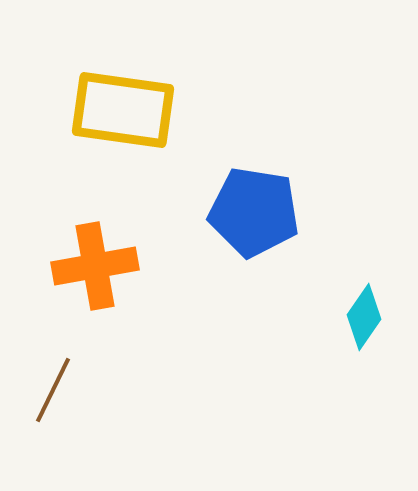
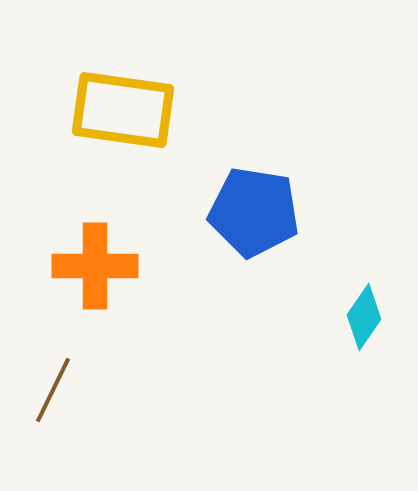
orange cross: rotated 10 degrees clockwise
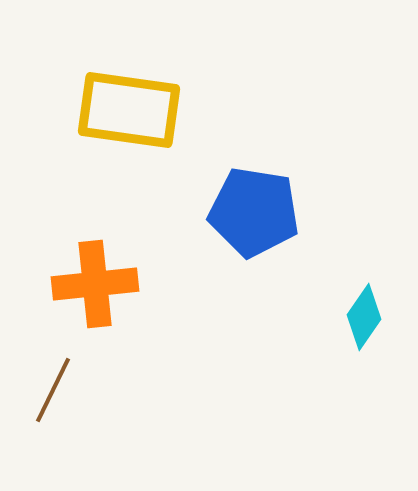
yellow rectangle: moved 6 px right
orange cross: moved 18 px down; rotated 6 degrees counterclockwise
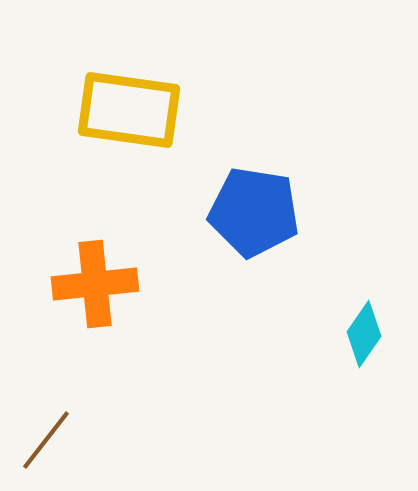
cyan diamond: moved 17 px down
brown line: moved 7 px left, 50 px down; rotated 12 degrees clockwise
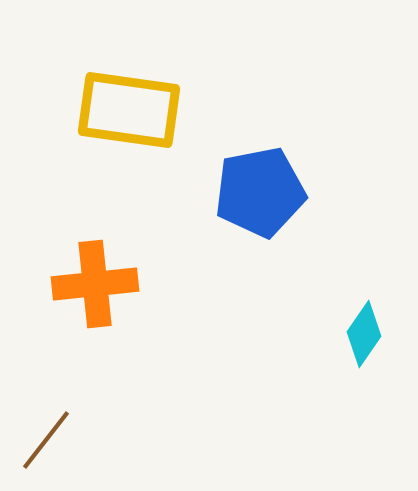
blue pentagon: moved 6 px right, 20 px up; rotated 20 degrees counterclockwise
